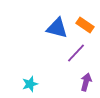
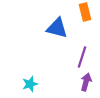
orange rectangle: moved 13 px up; rotated 42 degrees clockwise
purple line: moved 6 px right, 4 px down; rotated 25 degrees counterclockwise
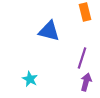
blue triangle: moved 8 px left, 3 px down
purple line: moved 1 px down
cyan star: moved 5 px up; rotated 28 degrees counterclockwise
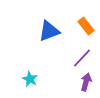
orange rectangle: moved 1 px right, 14 px down; rotated 24 degrees counterclockwise
blue triangle: rotated 35 degrees counterclockwise
purple line: rotated 25 degrees clockwise
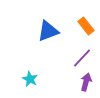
blue triangle: moved 1 px left
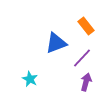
blue triangle: moved 8 px right, 12 px down
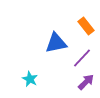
blue triangle: rotated 10 degrees clockwise
purple arrow: rotated 30 degrees clockwise
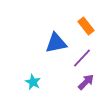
cyan star: moved 3 px right, 3 px down
